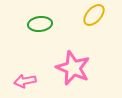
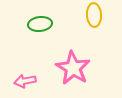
yellow ellipse: rotated 45 degrees counterclockwise
pink star: rotated 8 degrees clockwise
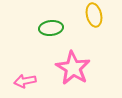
yellow ellipse: rotated 10 degrees counterclockwise
green ellipse: moved 11 px right, 4 px down
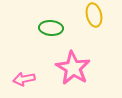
green ellipse: rotated 10 degrees clockwise
pink arrow: moved 1 px left, 2 px up
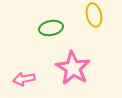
green ellipse: rotated 15 degrees counterclockwise
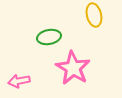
green ellipse: moved 2 px left, 9 px down
pink arrow: moved 5 px left, 2 px down
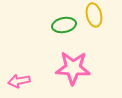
green ellipse: moved 15 px right, 12 px up
pink star: rotated 28 degrees counterclockwise
